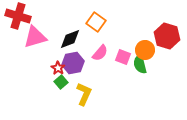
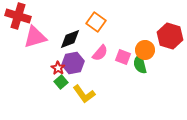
red hexagon: moved 3 px right
yellow L-shape: rotated 120 degrees clockwise
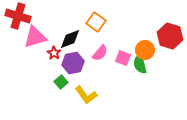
pink square: moved 1 px down
red star: moved 4 px left, 15 px up
yellow L-shape: moved 2 px right, 1 px down
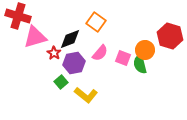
purple hexagon: moved 1 px right
yellow L-shape: rotated 15 degrees counterclockwise
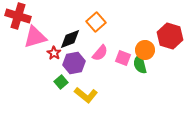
orange square: rotated 12 degrees clockwise
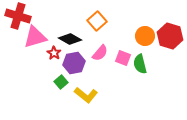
orange square: moved 1 px right, 1 px up
black diamond: rotated 50 degrees clockwise
orange circle: moved 14 px up
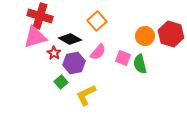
red cross: moved 22 px right
red hexagon: moved 1 px right, 2 px up
pink semicircle: moved 2 px left, 1 px up
yellow L-shape: rotated 115 degrees clockwise
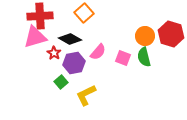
red cross: rotated 20 degrees counterclockwise
orange square: moved 13 px left, 8 px up
green semicircle: moved 4 px right, 7 px up
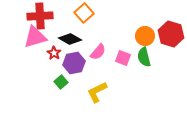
yellow L-shape: moved 11 px right, 3 px up
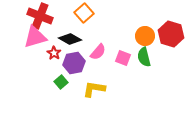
red cross: rotated 25 degrees clockwise
yellow L-shape: moved 3 px left, 3 px up; rotated 35 degrees clockwise
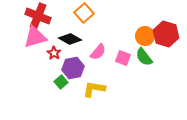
red cross: moved 2 px left
red hexagon: moved 5 px left
green semicircle: rotated 24 degrees counterclockwise
purple hexagon: moved 1 px left, 5 px down
